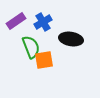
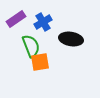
purple rectangle: moved 2 px up
green semicircle: moved 1 px up
orange square: moved 4 px left, 2 px down
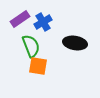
purple rectangle: moved 4 px right
black ellipse: moved 4 px right, 4 px down
orange square: moved 2 px left, 4 px down; rotated 18 degrees clockwise
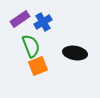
black ellipse: moved 10 px down
orange square: rotated 30 degrees counterclockwise
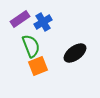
black ellipse: rotated 45 degrees counterclockwise
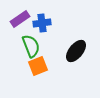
blue cross: moved 1 px left, 1 px down; rotated 24 degrees clockwise
black ellipse: moved 1 px right, 2 px up; rotated 15 degrees counterclockwise
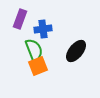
purple rectangle: rotated 36 degrees counterclockwise
blue cross: moved 1 px right, 6 px down
green semicircle: moved 3 px right, 4 px down
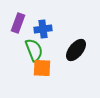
purple rectangle: moved 2 px left, 4 px down
black ellipse: moved 1 px up
orange square: moved 4 px right, 2 px down; rotated 24 degrees clockwise
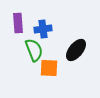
purple rectangle: rotated 24 degrees counterclockwise
orange square: moved 7 px right
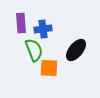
purple rectangle: moved 3 px right
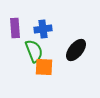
purple rectangle: moved 6 px left, 5 px down
green semicircle: moved 1 px down
orange square: moved 5 px left, 1 px up
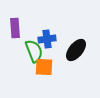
blue cross: moved 4 px right, 10 px down
